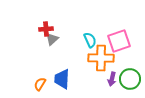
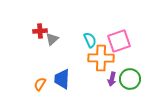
red cross: moved 6 px left, 2 px down
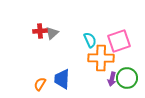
gray triangle: moved 6 px up
green circle: moved 3 px left, 1 px up
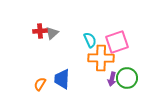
pink square: moved 2 px left, 1 px down
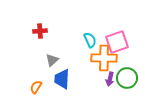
gray triangle: moved 27 px down
orange cross: moved 3 px right
purple arrow: moved 2 px left
orange semicircle: moved 4 px left, 3 px down
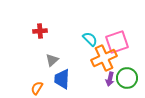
cyan semicircle: moved 1 px up; rotated 21 degrees counterclockwise
orange cross: rotated 25 degrees counterclockwise
orange semicircle: moved 1 px right, 1 px down
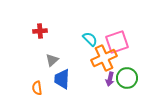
orange semicircle: rotated 40 degrees counterclockwise
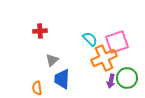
purple arrow: moved 1 px right, 2 px down
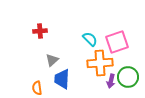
orange cross: moved 4 px left, 5 px down; rotated 20 degrees clockwise
green circle: moved 1 px right, 1 px up
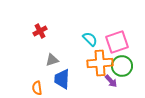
red cross: rotated 24 degrees counterclockwise
gray triangle: rotated 24 degrees clockwise
green circle: moved 6 px left, 11 px up
purple arrow: rotated 56 degrees counterclockwise
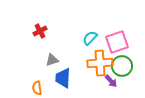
cyan semicircle: moved 1 px up; rotated 91 degrees counterclockwise
blue trapezoid: moved 1 px right, 1 px up
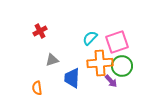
blue trapezoid: moved 9 px right
